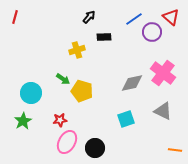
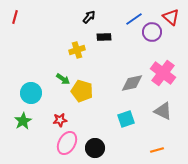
pink ellipse: moved 1 px down
orange line: moved 18 px left; rotated 24 degrees counterclockwise
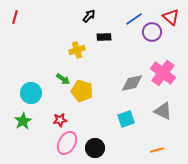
black arrow: moved 1 px up
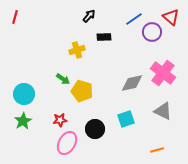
cyan circle: moved 7 px left, 1 px down
black circle: moved 19 px up
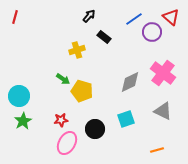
black rectangle: rotated 40 degrees clockwise
gray diamond: moved 2 px left, 1 px up; rotated 15 degrees counterclockwise
cyan circle: moved 5 px left, 2 px down
red star: moved 1 px right
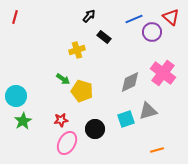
blue line: rotated 12 degrees clockwise
cyan circle: moved 3 px left
gray triangle: moved 15 px left; rotated 42 degrees counterclockwise
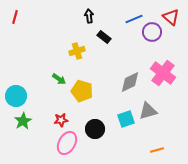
black arrow: rotated 48 degrees counterclockwise
yellow cross: moved 1 px down
green arrow: moved 4 px left
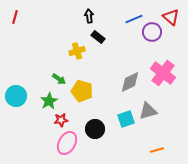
black rectangle: moved 6 px left
green star: moved 26 px right, 20 px up
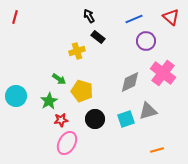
black arrow: rotated 24 degrees counterclockwise
purple circle: moved 6 px left, 9 px down
black circle: moved 10 px up
